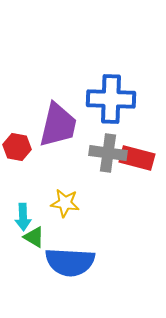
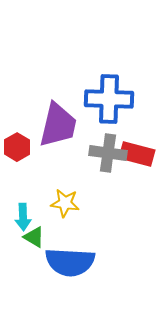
blue cross: moved 2 px left
red hexagon: rotated 20 degrees clockwise
red rectangle: moved 4 px up
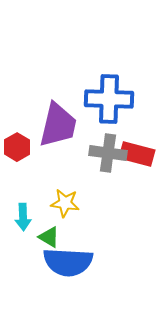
green triangle: moved 15 px right
blue semicircle: moved 2 px left
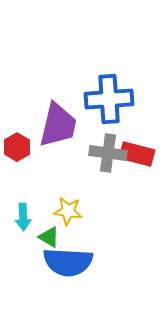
blue cross: rotated 6 degrees counterclockwise
yellow star: moved 3 px right, 8 px down
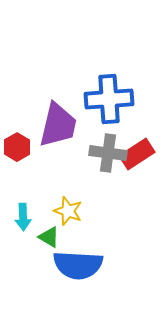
red rectangle: rotated 48 degrees counterclockwise
yellow star: rotated 12 degrees clockwise
blue semicircle: moved 10 px right, 3 px down
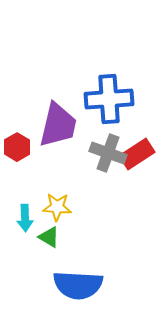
gray cross: rotated 12 degrees clockwise
yellow star: moved 11 px left, 4 px up; rotated 16 degrees counterclockwise
cyan arrow: moved 2 px right, 1 px down
blue semicircle: moved 20 px down
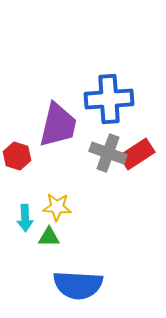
red hexagon: moved 9 px down; rotated 12 degrees counterclockwise
green triangle: rotated 30 degrees counterclockwise
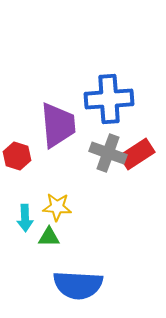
purple trapezoid: rotated 18 degrees counterclockwise
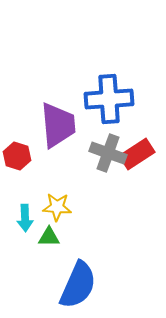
blue semicircle: rotated 69 degrees counterclockwise
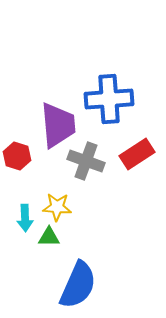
gray cross: moved 22 px left, 8 px down
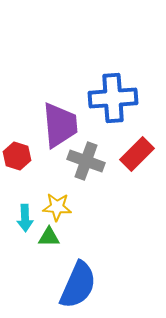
blue cross: moved 4 px right, 1 px up
purple trapezoid: moved 2 px right
red rectangle: rotated 12 degrees counterclockwise
